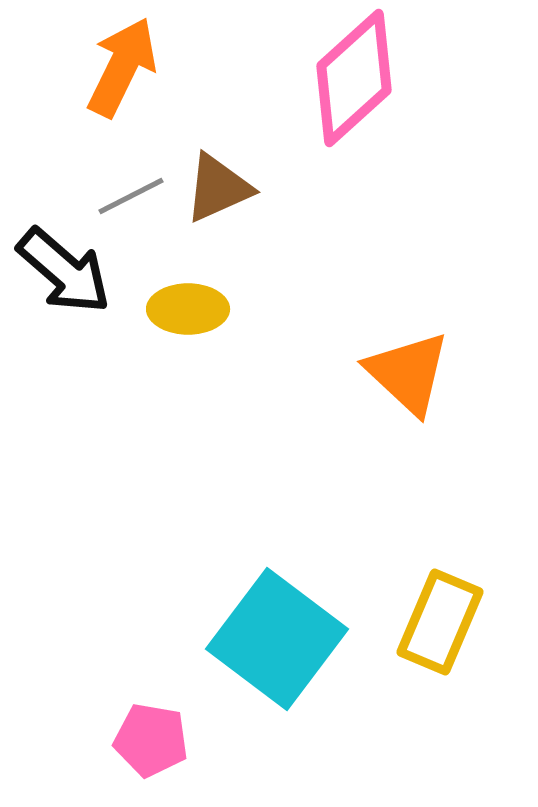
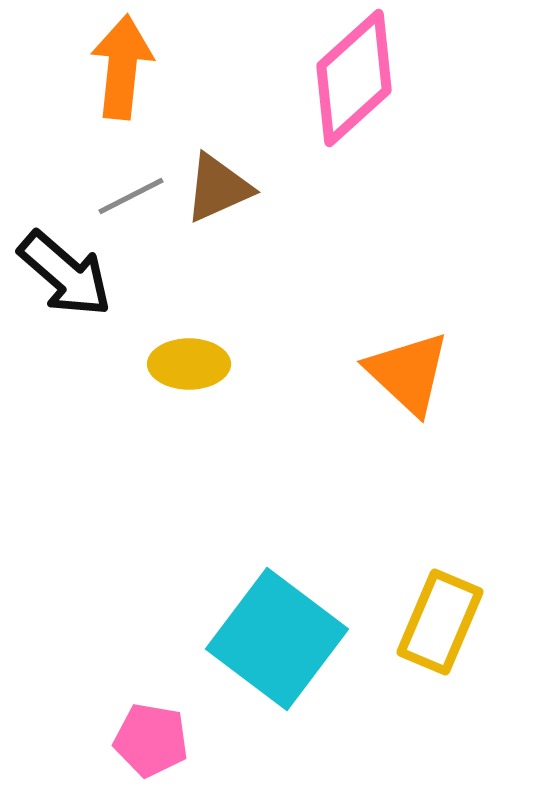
orange arrow: rotated 20 degrees counterclockwise
black arrow: moved 1 px right, 3 px down
yellow ellipse: moved 1 px right, 55 px down
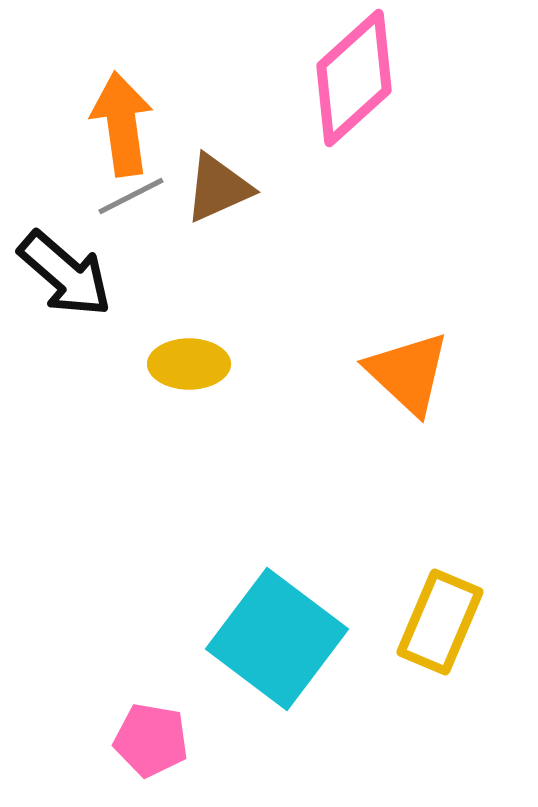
orange arrow: moved 57 px down; rotated 14 degrees counterclockwise
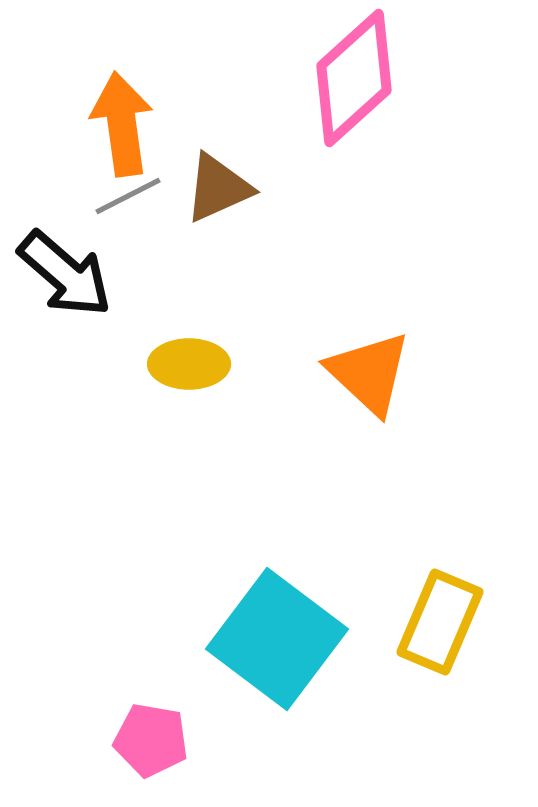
gray line: moved 3 px left
orange triangle: moved 39 px left
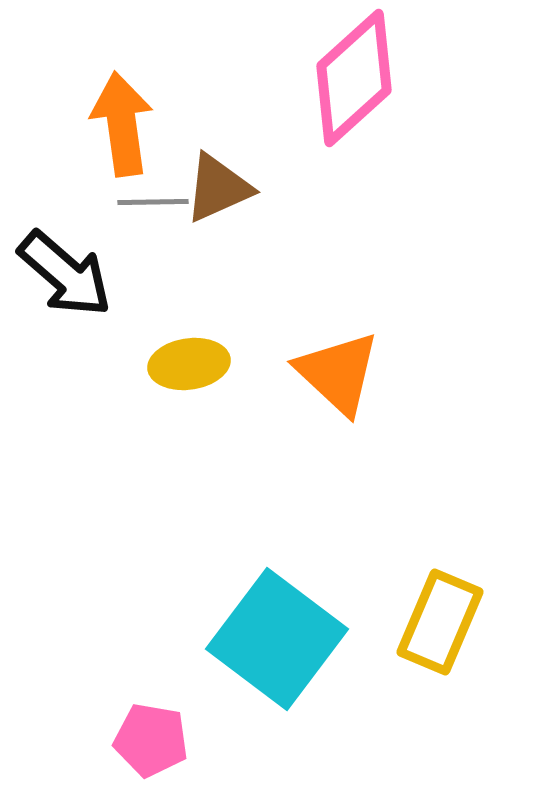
gray line: moved 25 px right, 6 px down; rotated 26 degrees clockwise
yellow ellipse: rotated 8 degrees counterclockwise
orange triangle: moved 31 px left
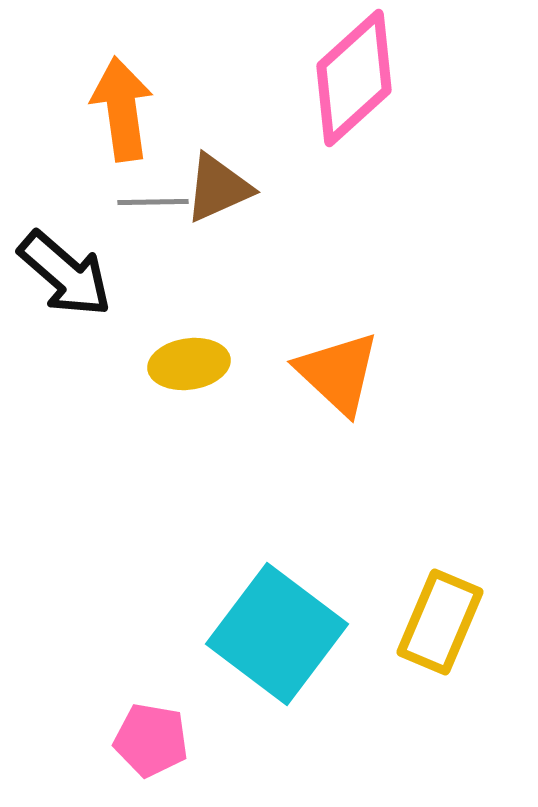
orange arrow: moved 15 px up
cyan square: moved 5 px up
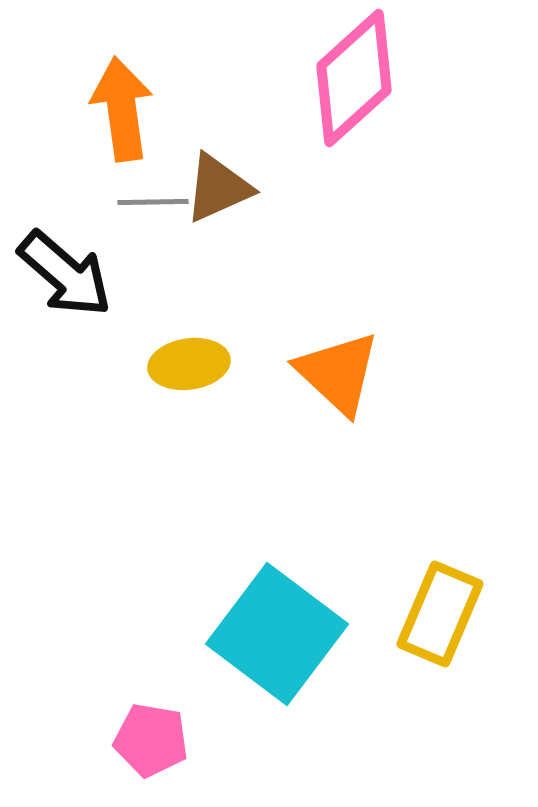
yellow rectangle: moved 8 px up
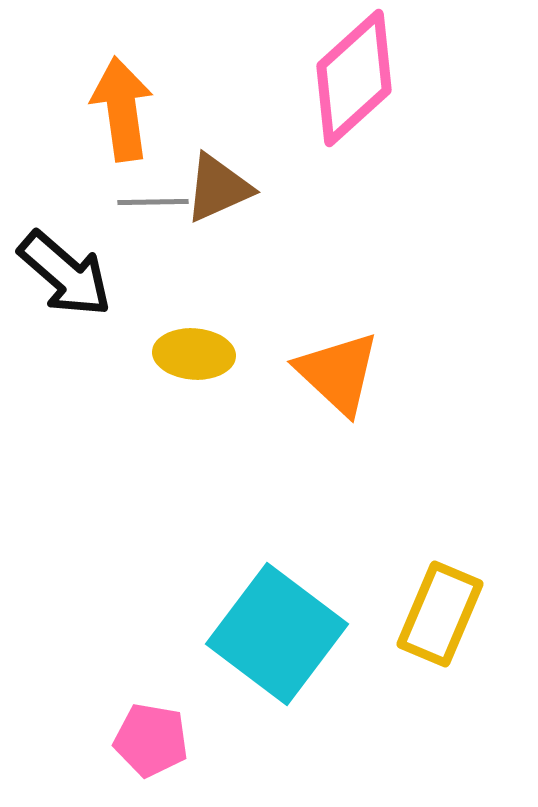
yellow ellipse: moved 5 px right, 10 px up; rotated 12 degrees clockwise
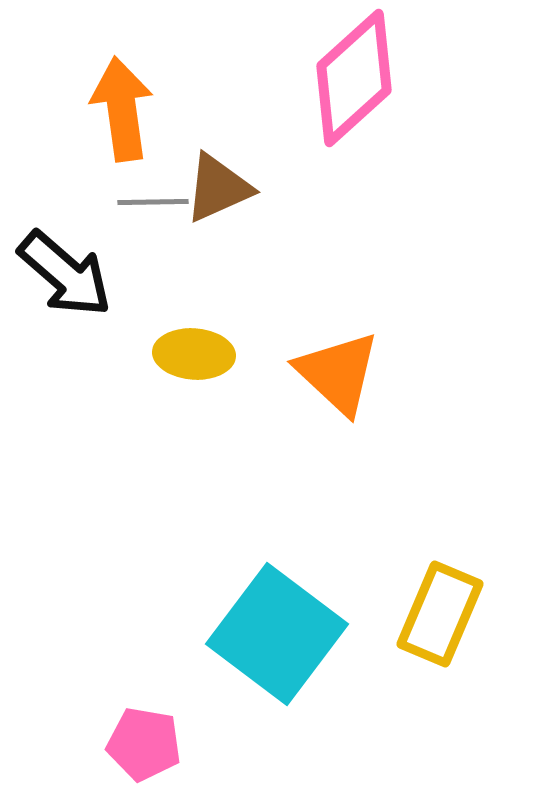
pink pentagon: moved 7 px left, 4 px down
